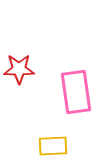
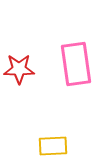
pink rectangle: moved 28 px up
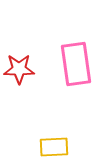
yellow rectangle: moved 1 px right, 1 px down
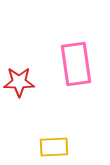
red star: moved 13 px down
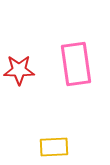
red star: moved 12 px up
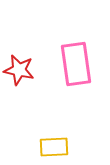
red star: rotated 12 degrees clockwise
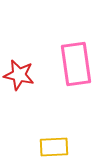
red star: moved 5 px down
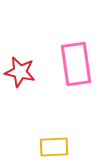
red star: moved 1 px right, 3 px up
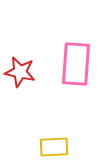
pink rectangle: rotated 12 degrees clockwise
